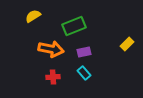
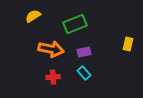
green rectangle: moved 1 px right, 2 px up
yellow rectangle: moved 1 px right; rotated 32 degrees counterclockwise
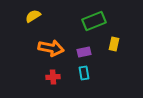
green rectangle: moved 19 px right, 3 px up
yellow rectangle: moved 14 px left
orange arrow: moved 1 px up
cyan rectangle: rotated 32 degrees clockwise
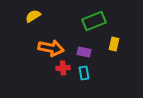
purple rectangle: rotated 24 degrees clockwise
red cross: moved 10 px right, 9 px up
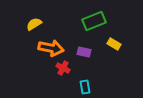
yellow semicircle: moved 1 px right, 8 px down
yellow rectangle: rotated 72 degrees counterclockwise
red cross: rotated 32 degrees clockwise
cyan rectangle: moved 1 px right, 14 px down
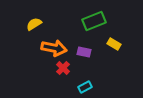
orange arrow: moved 3 px right
red cross: rotated 16 degrees clockwise
cyan rectangle: rotated 72 degrees clockwise
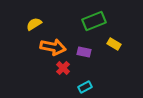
orange arrow: moved 1 px left, 1 px up
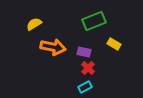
red cross: moved 25 px right
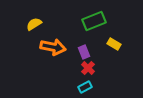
purple rectangle: rotated 56 degrees clockwise
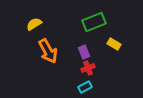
green rectangle: moved 1 px down
orange arrow: moved 5 px left, 4 px down; rotated 50 degrees clockwise
red cross: rotated 24 degrees clockwise
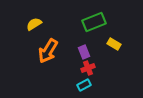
orange arrow: rotated 60 degrees clockwise
cyan rectangle: moved 1 px left, 2 px up
